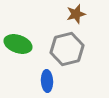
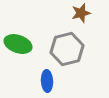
brown star: moved 5 px right, 1 px up
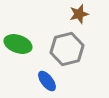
brown star: moved 2 px left, 1 px down
blue ellipse: rotated 35 degrees counterclockwise
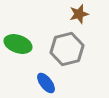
blue ellipse: moved 1 px left, 2 px down
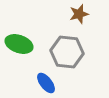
green ellipse: moved 1 px right
gray hexagon: moved 3 px down; rotated 20 degrees clockwise
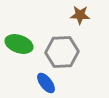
brown star: moved 1 px right, 1 px down; rotated 18 degrees clockwise
gray hexagon: moved 5 px left; rotated 8 degrees counterclockwise
